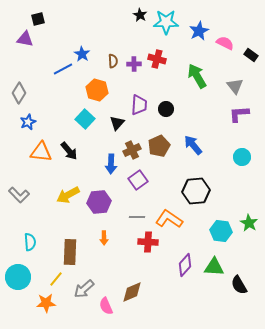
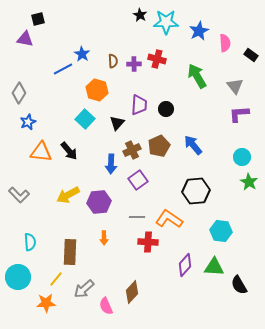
pink semicircle at (225, 43): rotated 60 degrees clockwise
green star at (249, 223): moved 41 px up
brown diamond at (132, 292): rotated 25 degrees counterclockwise
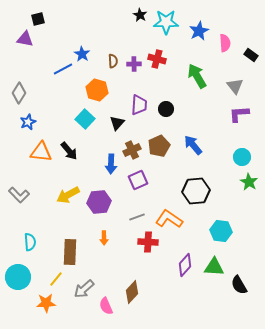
purple square at (138, 180): rotated 12 degrees clockwise
gray line at (137, 217): rotated 21 degrees counterclockwise
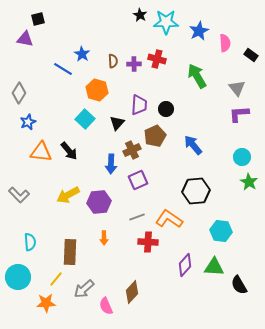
blue line at (63, 69): rotated 60 degrees clockwise
gray triangle at (235, 86): moved 2 px right, 2 px down
brown pentagon at (159, 146): moved 4 px left, 10 px up
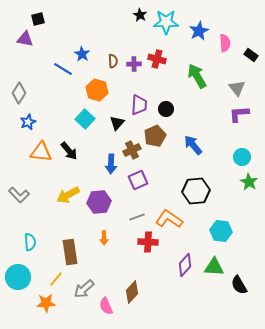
brown rectangle at (70, 252): rotated 10 degrees counterclockwise
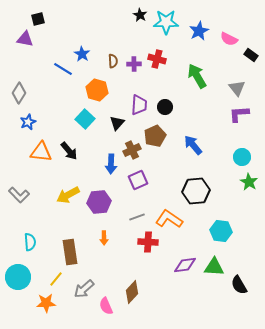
pink semicircle at (225, 43): moved 4 px right, 4 px up; rotated 120 degrees clockwise
black circle at (166, 109): moved 1 px left, 2 px up
purple diamond at (185, 265): rotated 40 degrees clockwise
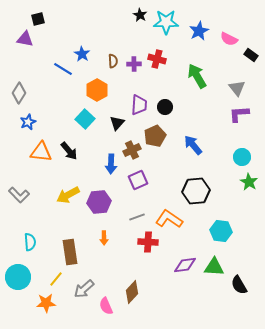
orange hexagon at (97, 90): rotated 15 degrees clockwise
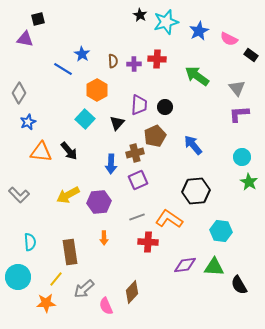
cyan star at (166, 22): rotated 15 degrees counterclockwise
red cross at (157, 59): rotated 12 degrees counterclockwise
green arrow at (197, 76): rotated 25 degrees counterclockwise
brown cross at (132, 150): moved 3 px right, 3 px down; rotated 12 degrees clockwise
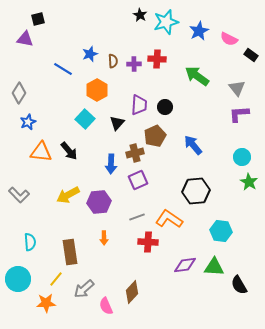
blue star at (82, 54): moved 8 px right; rotated 21 degrees clockwise
cyan circle at (18, 277): moved 2 px down
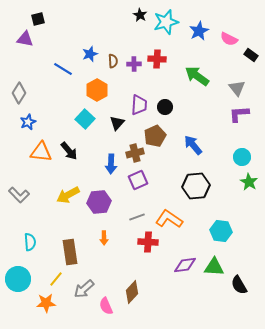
black hexagon at (196, 191): moved 5 px up
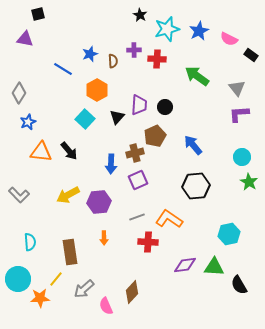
black square at (38, 19): moved 5 px up
cyan star at (166, 22): moved 1 px right, 7 px down
purple cross at (134, 64): moved 14 px up
black triangle at (117, 123): moved 6 px up
cyan hexagon at (221, 231): moved 8 px right, 3 px down; rotated 20 degrees counterclockwise
orange star at (46, 303): moved 6 px left, 5 px up
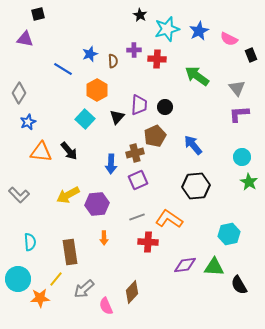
black rectangle at (251, 55): rotated 32 degrees clockwise
purple hexagon at (99, 202): moved 2 px left, 2 px down
